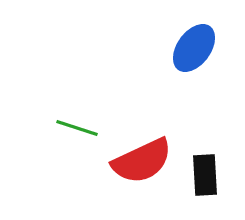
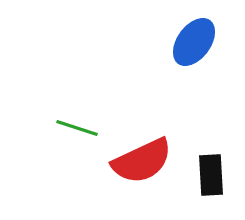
blue ellipse: moved 6 px up
black rectangle: moved 6 px right
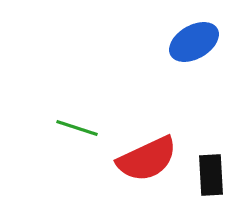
blue ellipse: rotated 24 degrees clockwise
red semicircle: moved 5 px right, 2 px up
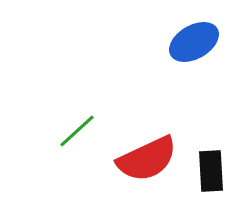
green line: moved 3 px down; rotated 60 degrees counterclockwise
black rectangle: moved 4 px up
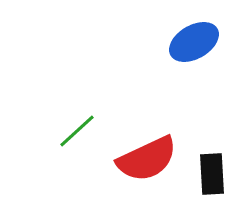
black rectangle: moved 1 px right, 3 px down
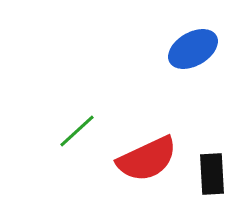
blue ellipse: moved 1 px left, 7 px down
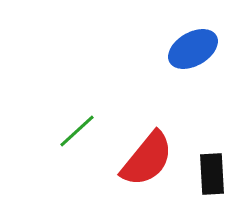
red semicircle: rotated 26 degrees counterclockwise
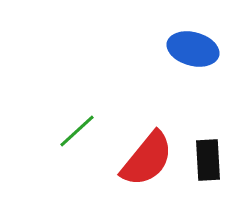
blue ellipse: rotated 45 degrees clockwise
black rectangle: moved 4 px left, 14 px up
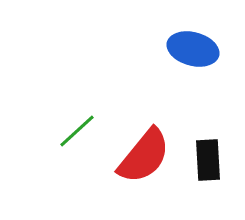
red semicircle: moved 3 px left, 3 px up
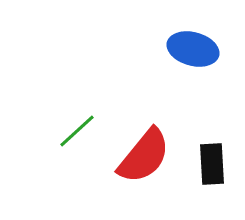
black rectangle: moved 4 px right, 4 px down
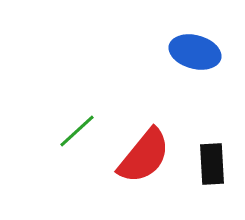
blue ellipse: moved 2 px right, 3 px down
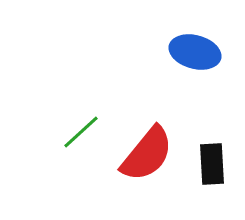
green line: moved 4 px right, 1 px down
red semicircle: moved 3 px right, 2 px up
